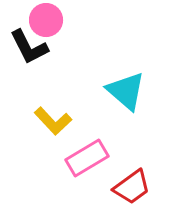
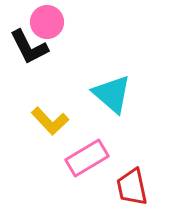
pink circle: moved 1 px right, 2 px down
cyan triangle: moved 14 px left, 3 px down
yellow L-shape: moved 3 px left
red trapezoid: rotated 114 degrees clockwise
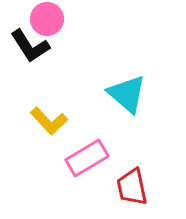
pink circle: moved 3 px up
black L-shape: moved 1 px right, 1 px up; rotated 6 degrees counterclockwise
cyan triangle: moved 15 px right
yellow L-shape: moved 1 px left
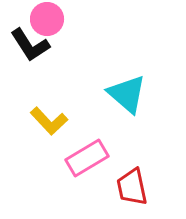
black L-shape: moved 1 px up
